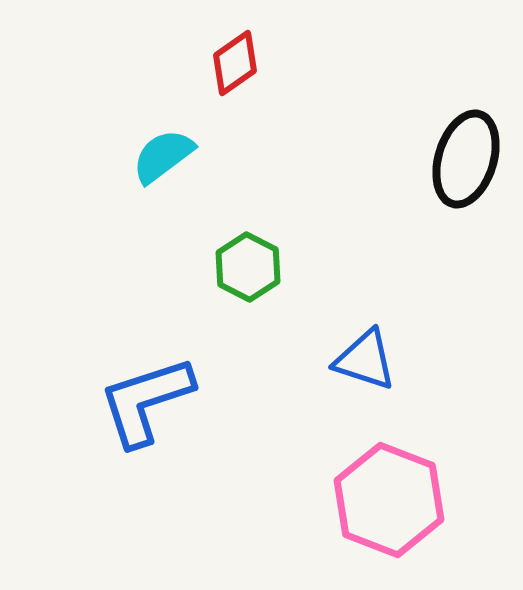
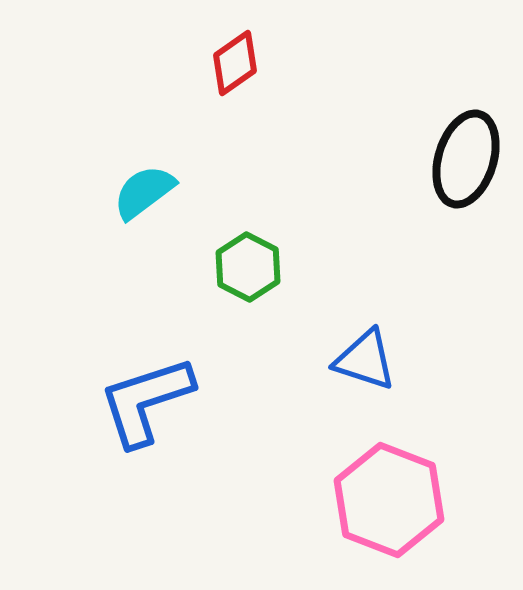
cyan semicircle: moved 19 px left, 36 px down
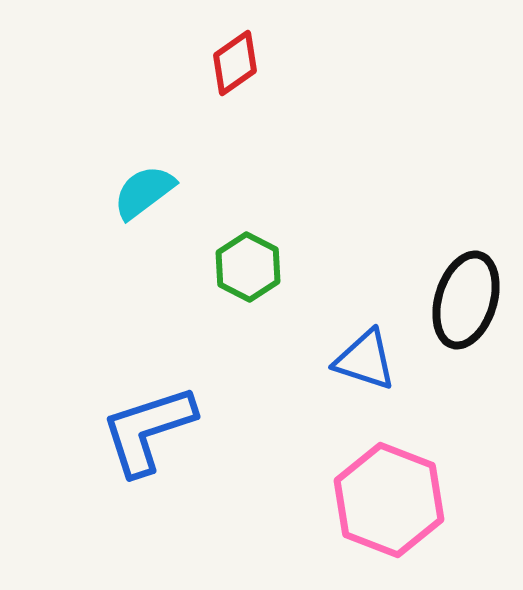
black ellipse: moved 141 px down
blue L-shape: moved 2 px right, 29 px down
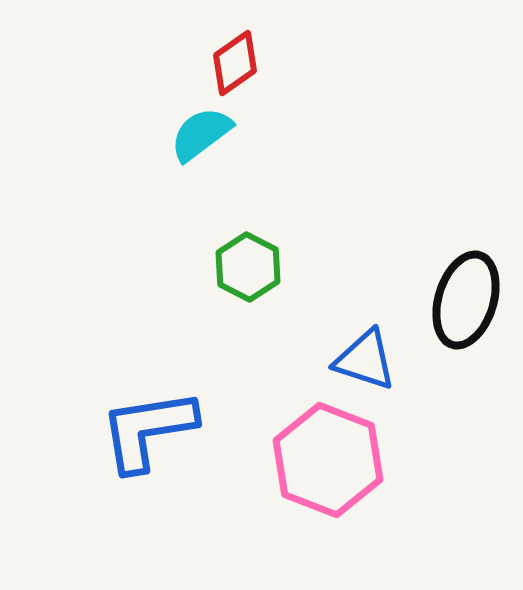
cyan semicircle: moved 57 px right, 58 px up
blue L-shape: rotated 9 degrees clockwise
pink hexagon: moved 61 px left, 40 px up
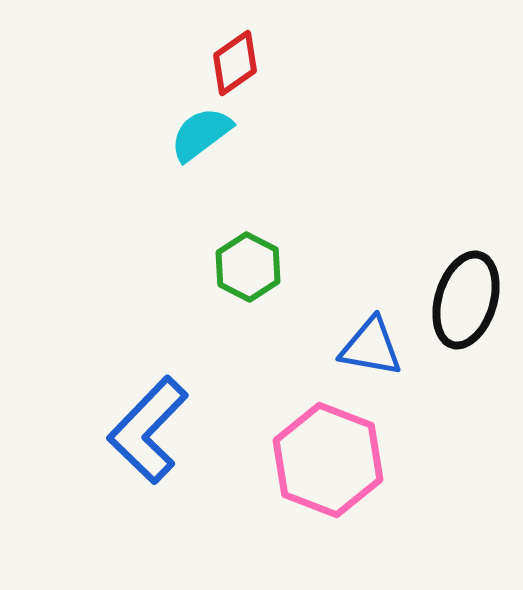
blue triangle: moved 6 px right, 13 px up; rotated 8 degrees counterclockwise
blue L-shape: rotated 37 degrees counterclockwise
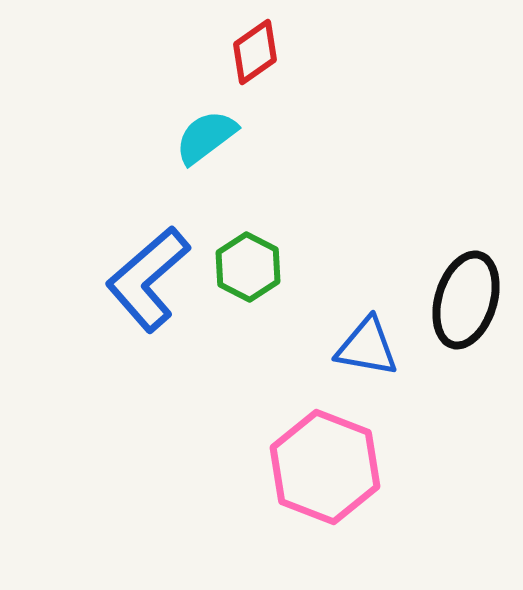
red diamond: moved 20 px right, 11 px up
cyan semicircle: moved 5 px right, 3 px down
blue triangle: moved 4 px left
blue L-shape: moved 151 px up; rotated 5 degrees clockwise
pink hexagon: moved 3 px left, 7 px down
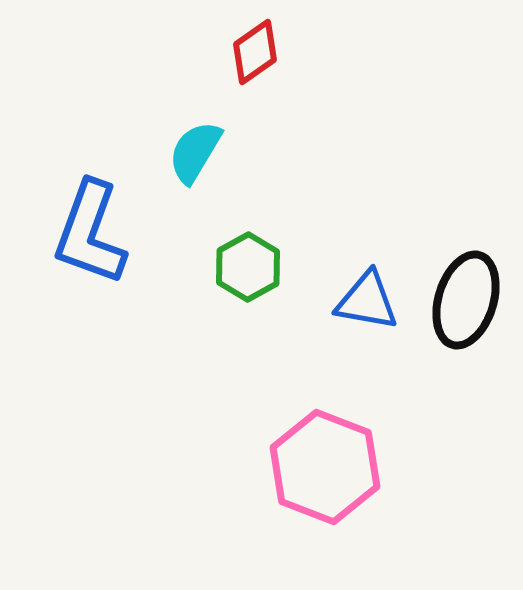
cyan semicircle: moved 11 px left, 15 px down; rotated 22 degrees counterclockwise
green hexagon: rotated 4 degrees clockwise
blue L-shape: moved 58 px left, 46 px up; rotated 29 degrees counterclockwise
blue triangle: moved 46 px up
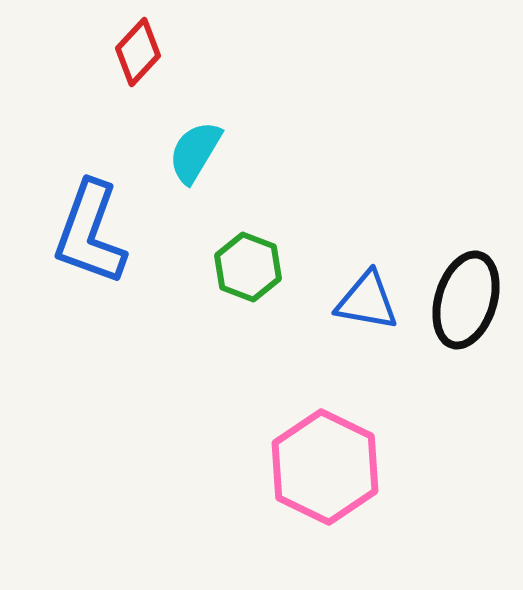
red diamond: moved 117 px left; rotated 12 degrees counterclockwise
green hexagon: rotated 10 degrees counterclockwise
pink hexagon: rotated 5 degrees clockwise
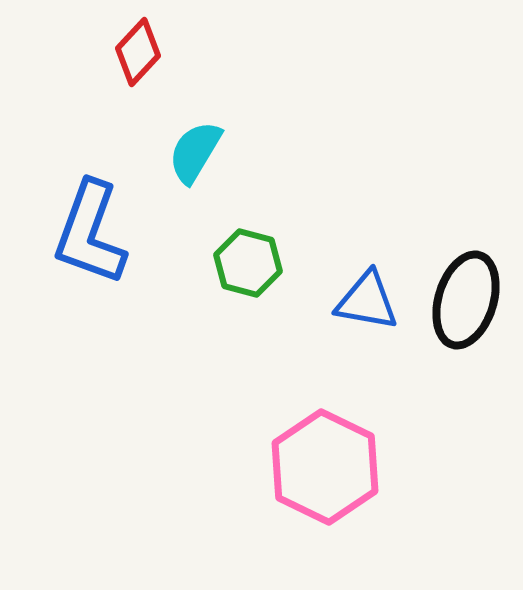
green hexagon: moved 4 px up; rotated 6 degrees counterclockwise
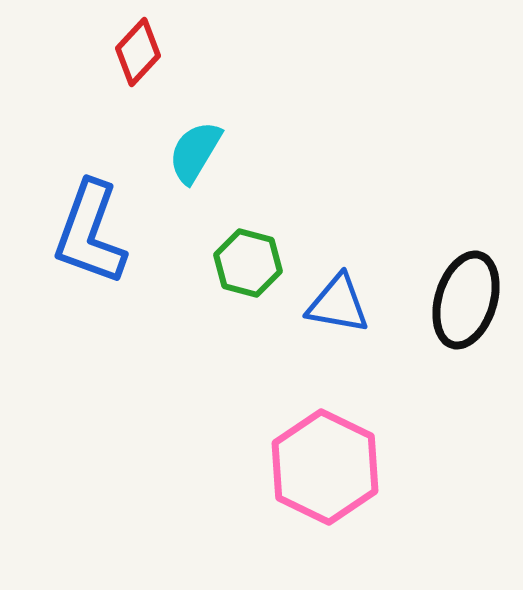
blue triangle: moved 29 px left, 3 px down
